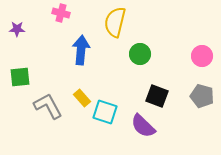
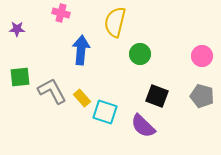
gray L-shape: moved 4 px right, 15 px up
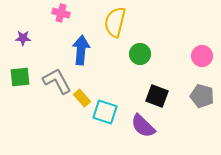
purple star: moved 6 px right, 9 px down
gray L-shape: moved 5 px right, 10 px up
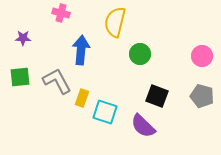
yellow rectangle: rotated 60 degrees clockwise
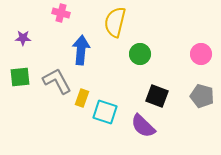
pink circle: moved 1 px left, 2 px up
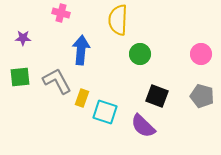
yellow semicircle: moved 3 px right, 2 px up; rotated 12 degrees counterclockwise
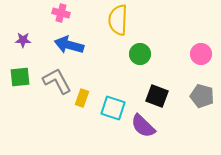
purple star: moved 2 px down
blue arrow: moved 12 px left, 5 px up; rotated 80 degrees counterclockwise
cyan square: moved 8 px right, 4 px up
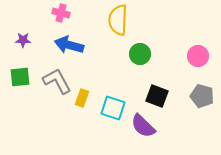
pink circle: moved 3 px left, 2 px down
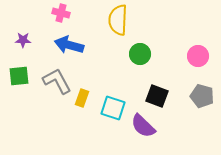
green square: moved 1 px left, 1 px up
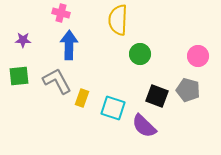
blue arrow: rotated 76 degrees clockwise
gray pentagon: moved 14 px left, 6 px up
purple semicircle: moved 1 px right
